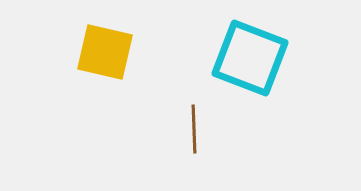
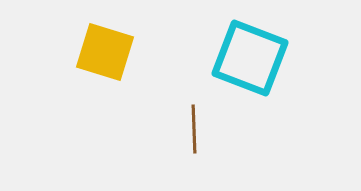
yellow square: rotated 4 degrees clockwise
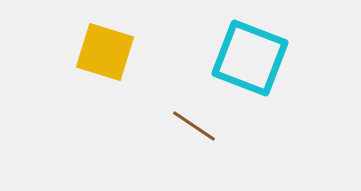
brown line: moved 3 px up; rotated 54 degrees counterclockwise
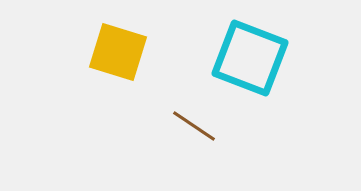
yellow square: moved 13 px right
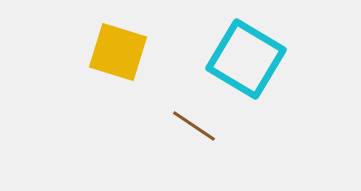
cyan square: moved 4 px left, 1 px down; rotated 10 degrees clockwise
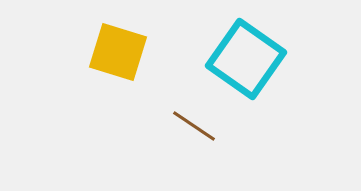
cyan square: rotated 4 degrees clockwise
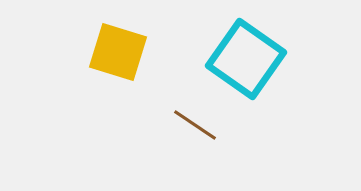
brown line: moved 1 px right, 1 px up
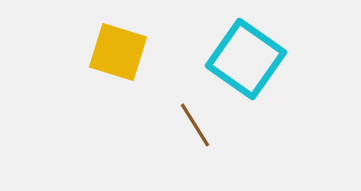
brown line: rotated 24 degrees clockwise
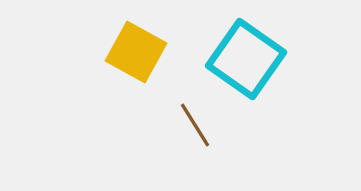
yellow square: moved 18 px right; rotated 12 degrees clockwise
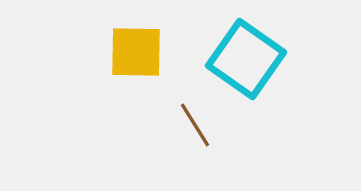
yellow square: rotated 28 degrees counterclockwise
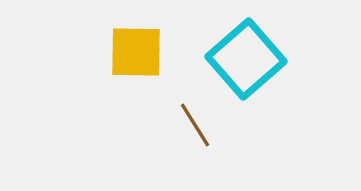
cyan square: rotated 14 degrees clockwise
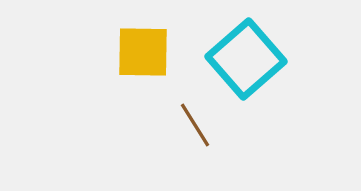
yellow square: moved 7 px right
